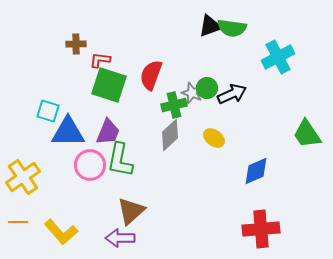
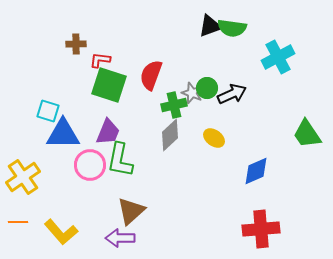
blue triangle: moved 5 px left, 2 px down
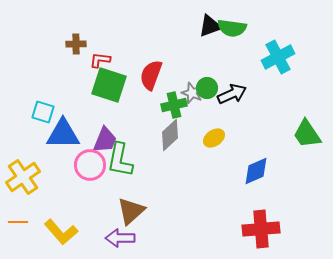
cyan square: moved 5 px left, 1 px down
purple trapezoid: moved 3 px left, 8 px down
yellow ellipse: rotated 70 degrees counterclockwise
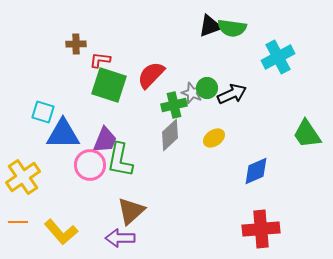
red semicircle: rotated 24 degrees clockwise
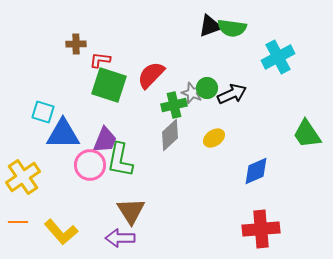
brown triangle: rotated 20 degrees counterclockwise
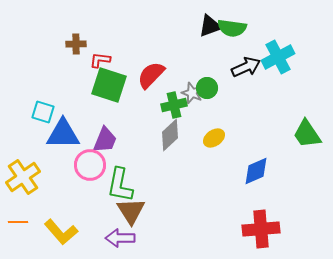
black arrow: moved 14 px right, 27 px up
green L-shape: moved 25 px down
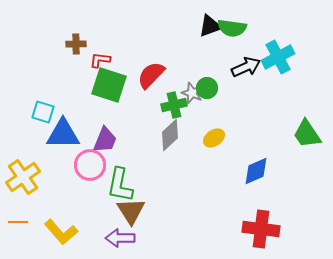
red cross: rotated 12 degrees clockwise
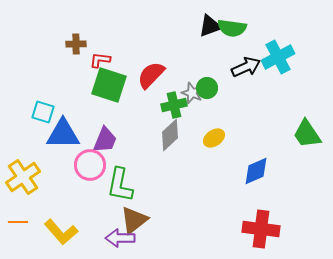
brown triangle: moved 3 px right, 9 px down; rotated 24 degrees clockwise
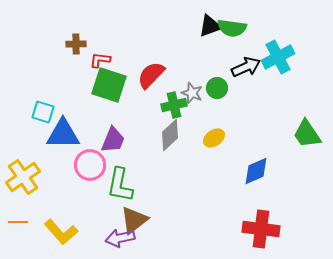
green circle: moved 10 px right
purple trapezoid: moved 8 px right
purple arrow: rotated 12 degrees counterclockwise
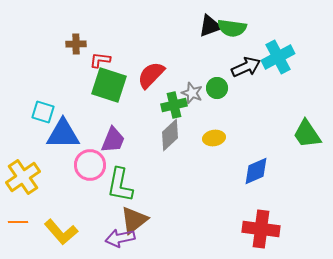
yellow ellipse: rotated 25 degrees clockwise
